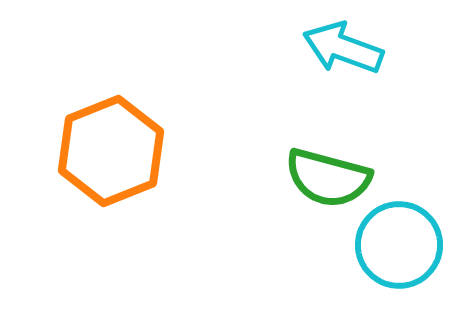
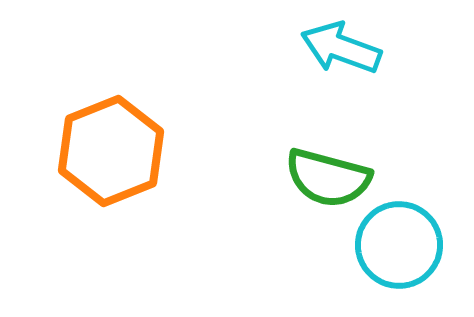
cyan arrow: moved 2 px left
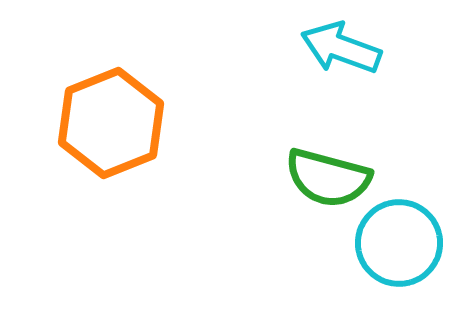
orange hexagon: moved 28 px up
cyan circle: moved 2 px up
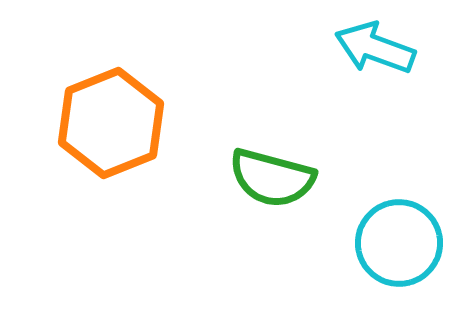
cyan arrow: moved 34 px right
green semicircle: moved 56 px left
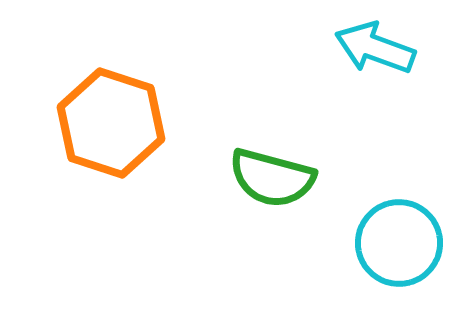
orange hexagon: rotated 20 degrees counterclockwise
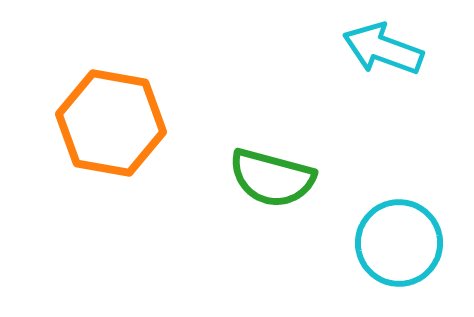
cyan arrow: moved 8 px right, 1 px down
orange hexagon: rotated 8 degrees counterclockwise
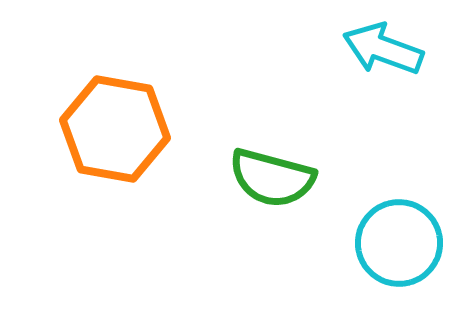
orange hexagon: moved 4 px right, 6 px down
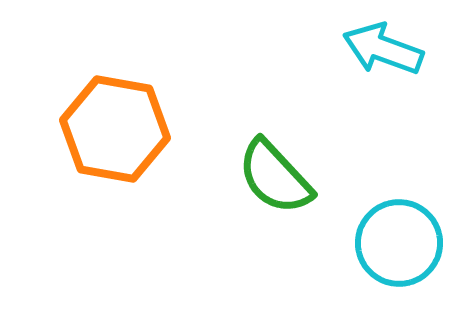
green semicircle: moved 3 px right, 1 px up; rotated 32 degrees clockwise
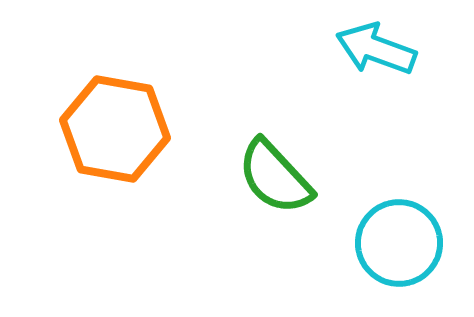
cyan arrow: moved 7 px left
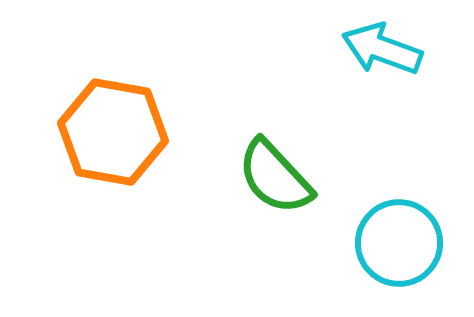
cyan arrow: moved 6 px right
orange hexagon: moved 2 px left, 3 px down
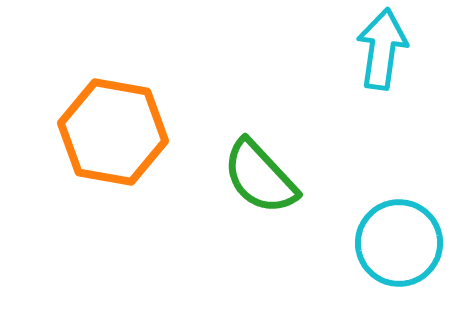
cyan arrow: rotated 78 degrees clockwise
green semicircle: moved 15 px left
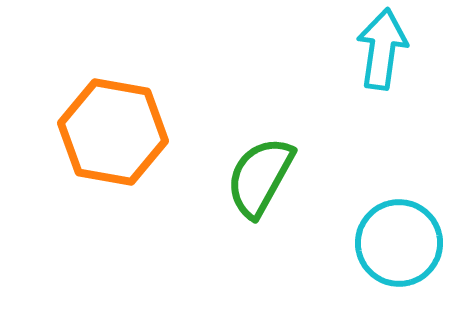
green semicircle: rotated 72 degrees clockwise
